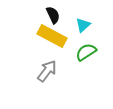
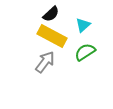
black semicircle: moved 2 px left, 1 px up; rotated 72 degrees clockwise
green semicircle: moved 1 px left
gray arrow: moved 2 px left, 9 px up
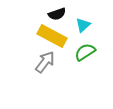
black semicircle: moved 6 px right; rotated 24 degrees clockwise
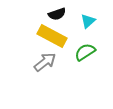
cyan triangle: moved 5 px right, 4 px up
gray arrow: rotated 15 degrees clockwise
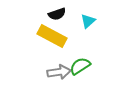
green semicircle: moved 5 px left, 14 px down
gray arrow: moved 14 px right, 10 px down; rotated 30 degrees clockwise
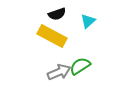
gray arrow: rotated 15 degrees counterclockwise
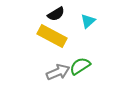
black semicircle: moved 1 px left; rotated 12 degrees counterclockwise
gray arrow: moved 1 px left
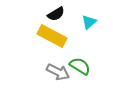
cyan triangle: moved 1 px right, 1 px down
green semicircle: rotated 65 degrees clockwise
gray arrow: rotated 50 degrees clockwise
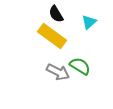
black semicircle: rotated 90 degrees clockwise
yellow rectangle: rotated 8 degrees clockwise
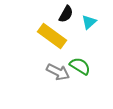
black semicircle: moved 10 px right; rotated 120 degrees counterclockwise
